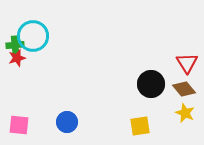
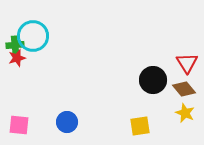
black circle: moved 2 px right, 4 px up
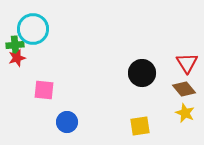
cyan circle: moved 7 px up
black circle: moved 11 px left, 7 px up
pink square: moved 25 px right, 35 px up
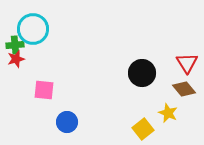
red star: moved 1 px left, 1 px down
yellow star: moved 17 px left
yellow square: moved 3 px right, 3 px down; rotated 30 degrees counterclockwise
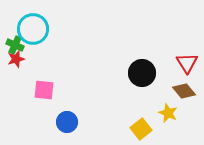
green cross: rotated 30 degrees clockwise
brown diamond: moved 2 px down
yellow square: moved 2 px left
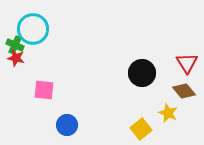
red star: moved 1 px up; rotated 30 degrees clockwise
blue circle: moved 3 px down
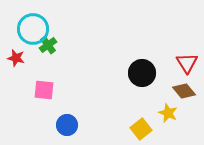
green cross: moved 33 px right; rotated 30 degrees clockwise
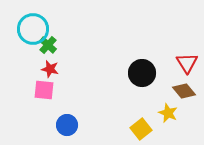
green cross: rotated 12 degrees counterclockwise
red star: moved 34 px right, 11 px down
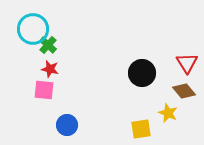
yellow square: rotated 30 degrees clockwise
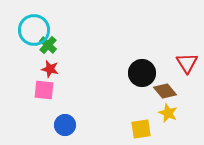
cyan circle: moved 1 px right, 1 px down
brown diamond: moved 19 px left
blue circle: moved 2 px left
